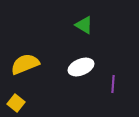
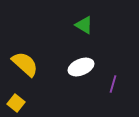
yellow semicircle: rotated 64 degrees clockwise
purple line: rotated 12 degrees clockwise
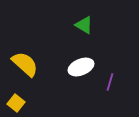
purple line: moved 3 px left, 2 px up
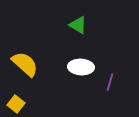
green triangle: moved 6 px left
white ellipse: rotated 25 degrees clockwise
yellow square: moved 1 px down
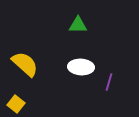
green triangle: rotated 30 degrees counterclockwise
purple line: moved 1 px left
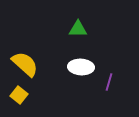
green triangle: moved 4 px down
yellow square: moved 3 px right, 9 px up
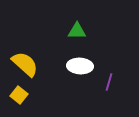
green triangle: moved 1 px left, 2 px down
white ellipse: moved 1 px left, 1 px up
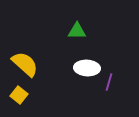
white ellipse: moved 7 px right, 2 px down
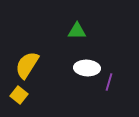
yellow semicircle: moved 2 px right, 1 px down; rotated 100 degrees counterclockwise
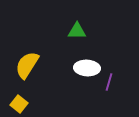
yellow square: moved 9 px down
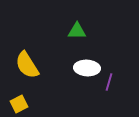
yellow semicircle: rotated 64 degrees counterclockwise
yellow square: rotated 24 degrees clockwise
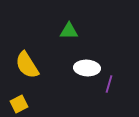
green triangle: moved 8 px left
purple line: moved 2 px down
